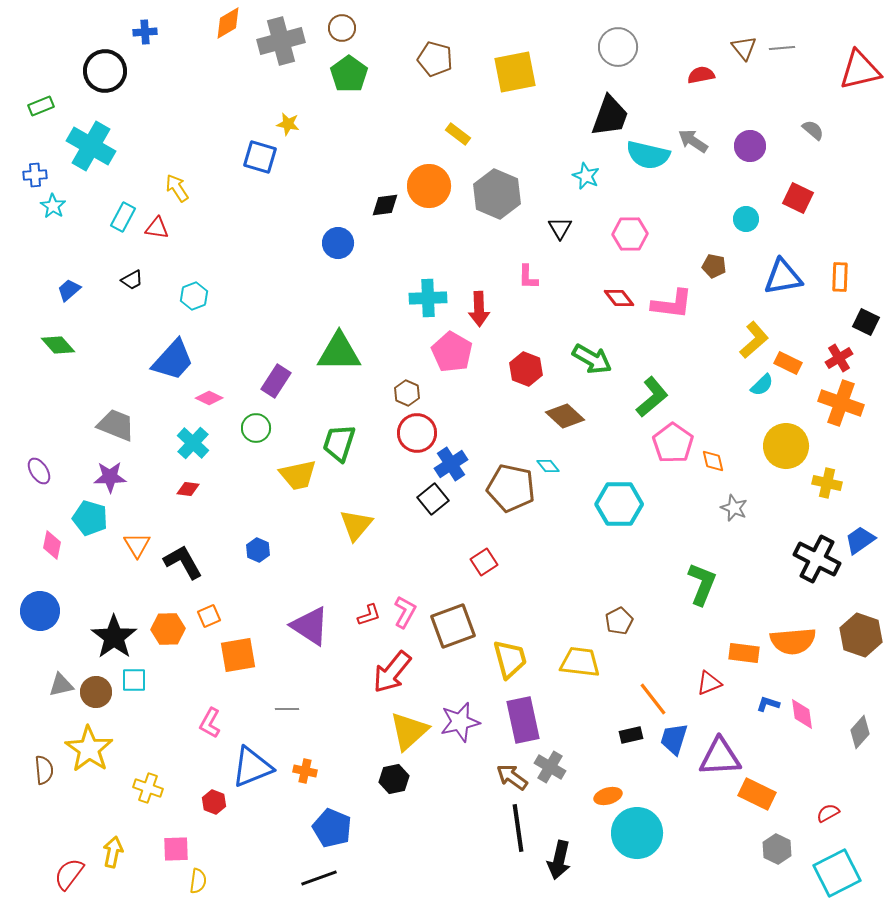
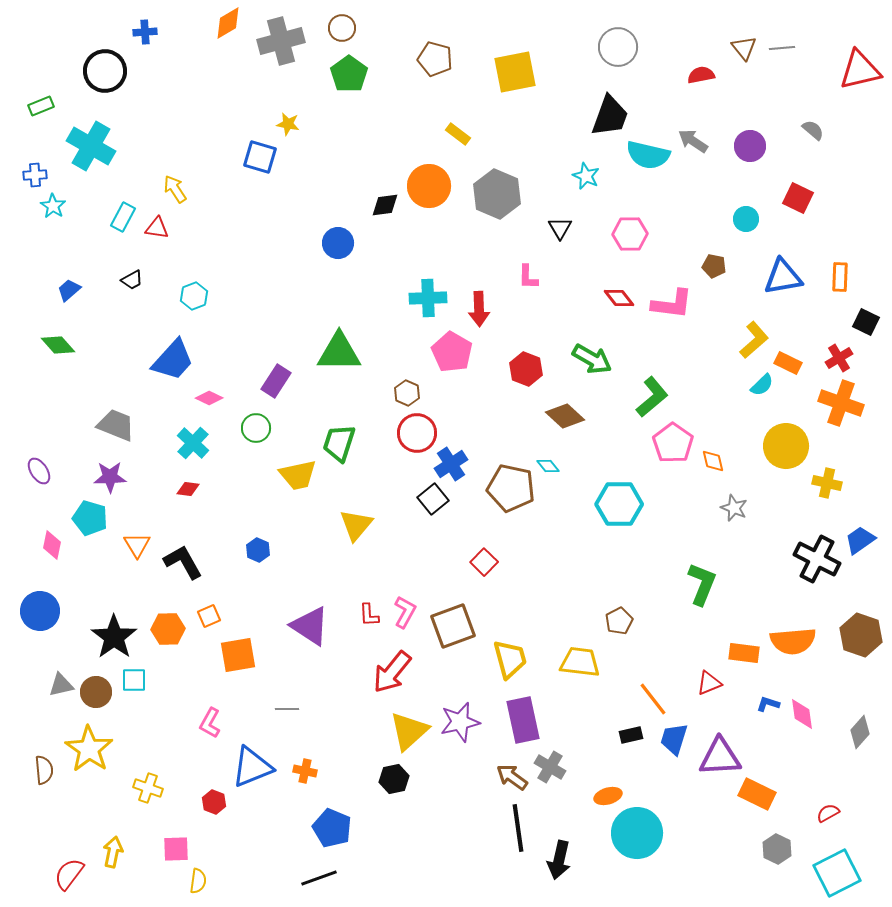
yellow arrow at (177, 188): moved 2 px left, 1 px down
red square at (484, 562): rotated 12 degrees counterclockwise
red L-shape at (369, 615): rotated 105 degrees clockwise
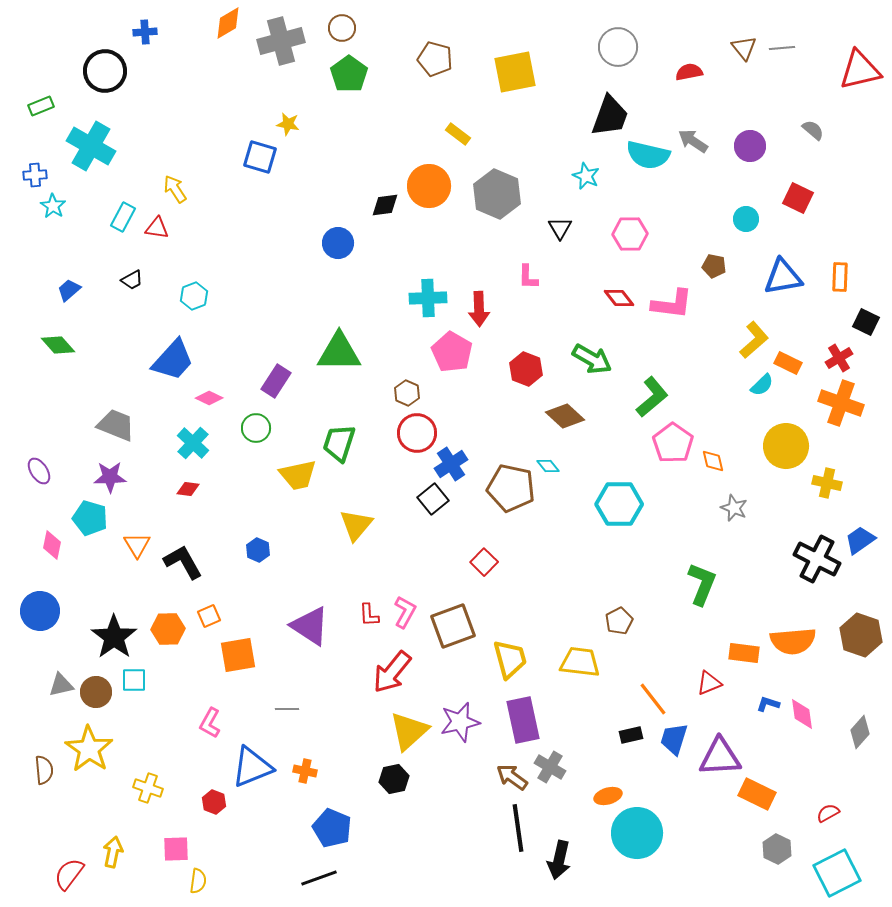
red semicircle at (701, 75): moved 12 px left, 3 px up
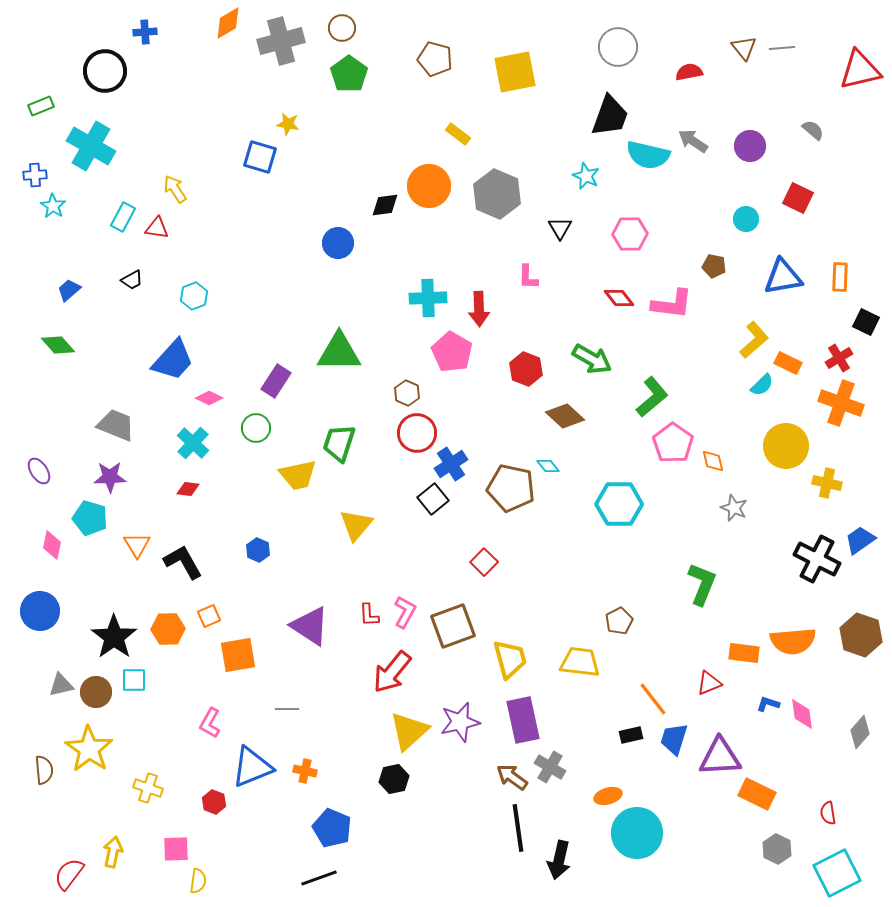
red semicircle at (828, 813): rotated 70 degrees counterclockwise
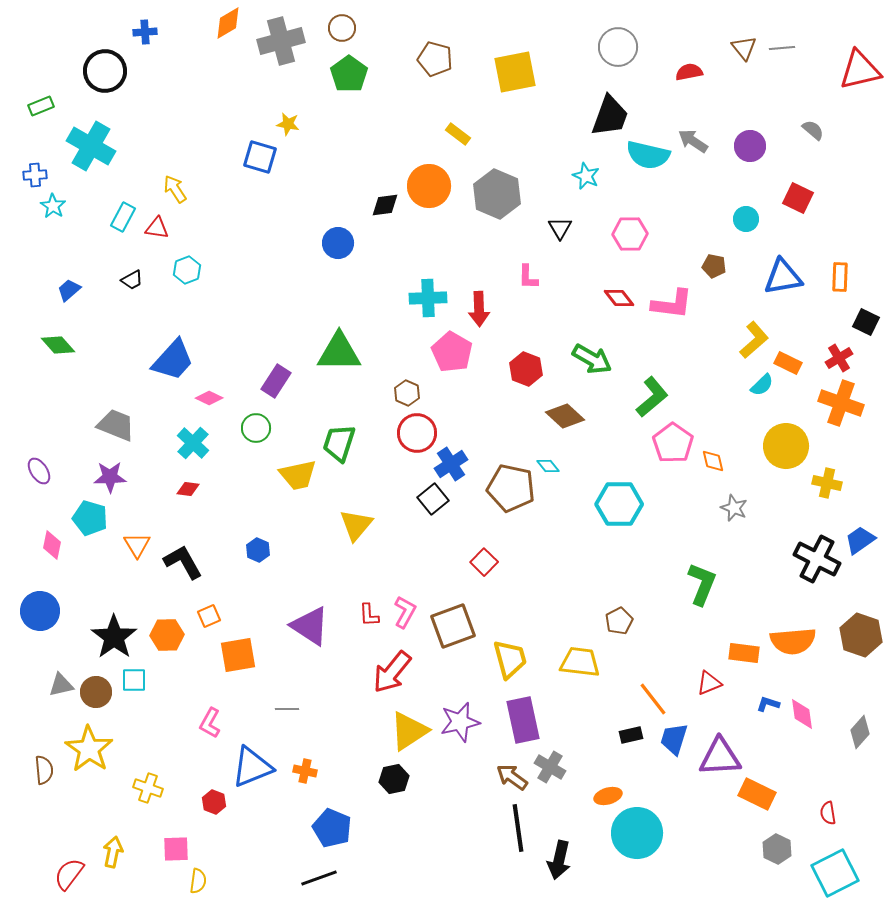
cyan hexagon at (194, 296): moved 7 px left, 26 px up
orange hexagon at (168, 629): moved 1 px left, 6 px down
yellow triangle at (409, 731): rotated 9 degrees clockwise
cyan square at (837, 873): moved 2 px left
